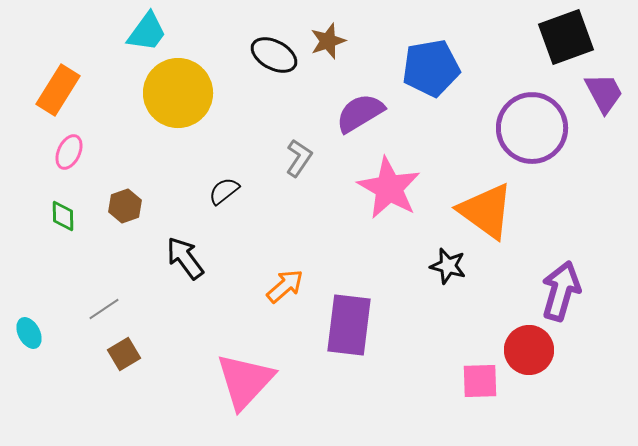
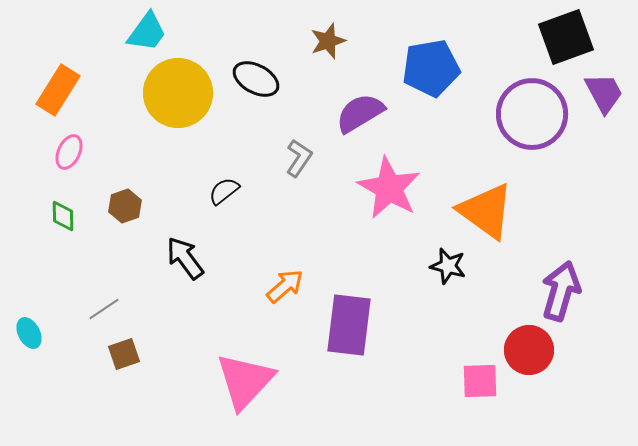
black ellipse: moved 18 px left, 24 px down
purple circle: moved 14 px up
brown square: rotated 12 degrees clockwise
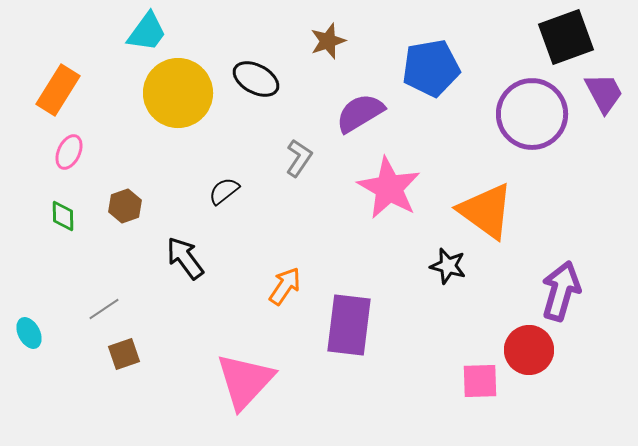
orange arrow: rotated 15 degrees counterclockwise
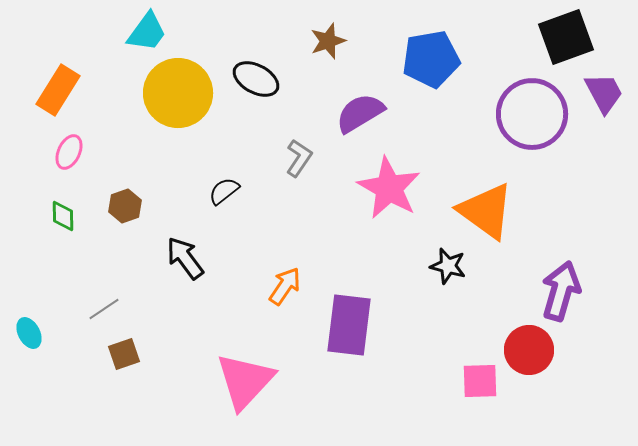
blue pentagon: moved 9 px up
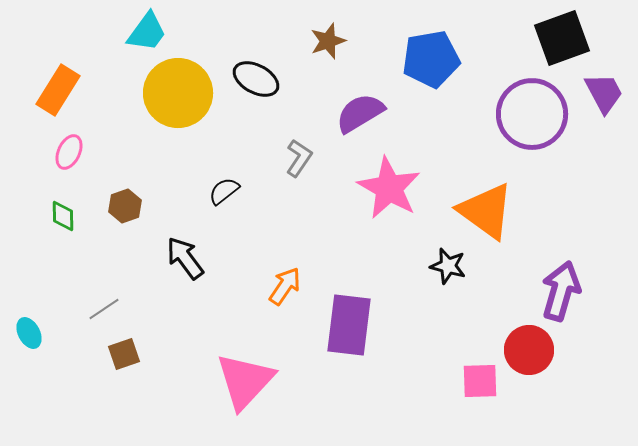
black square: moved 4 px left, 1 px down
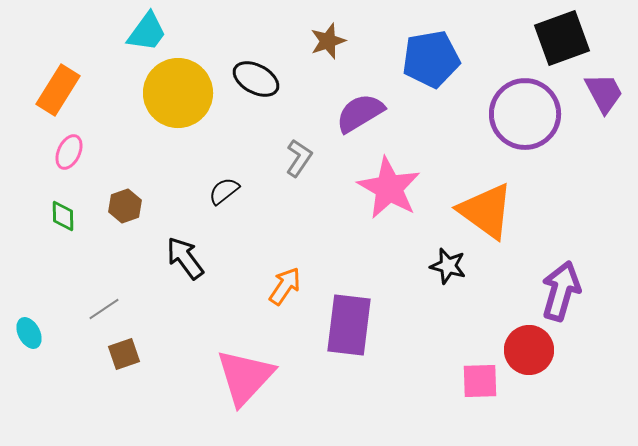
purple circle: moved 7 px left
pink triangle: moved 4 px up
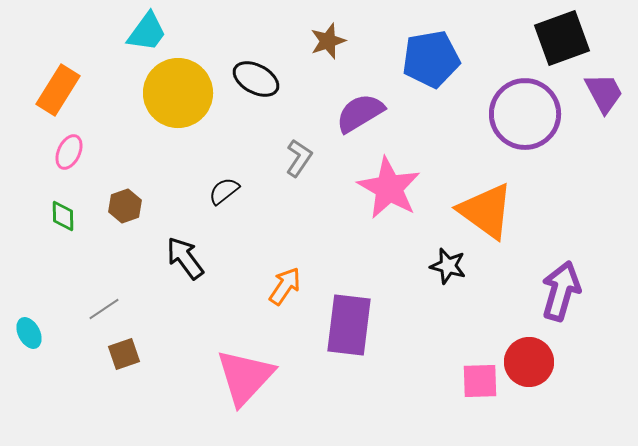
red circle: moved 12 px down
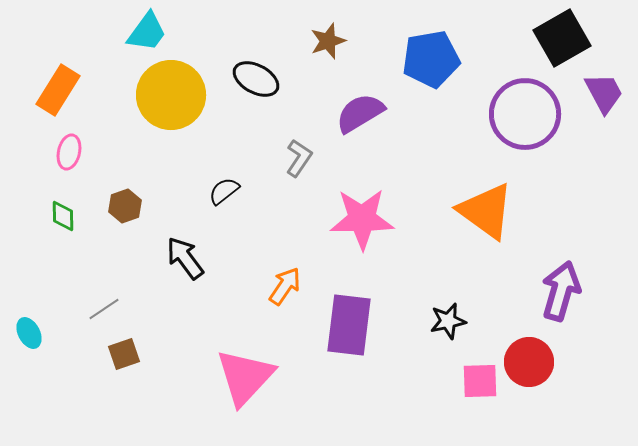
black square: rotated 10 degrees counterclockwise
yellow circle: moved 7 px left, 2 px down
pink ellipse: rotated 12 degrees counterclockwise
pink star: moved 27 px left, 31 px down; rotated 30 degrees counterclockwise
black star: moved 55 px down; rotated 27 degrees counterclockwise
